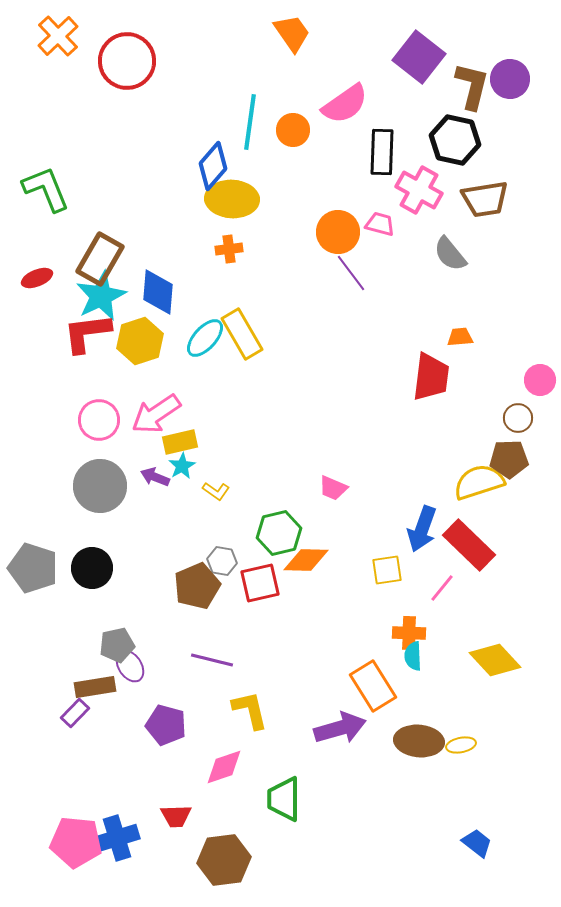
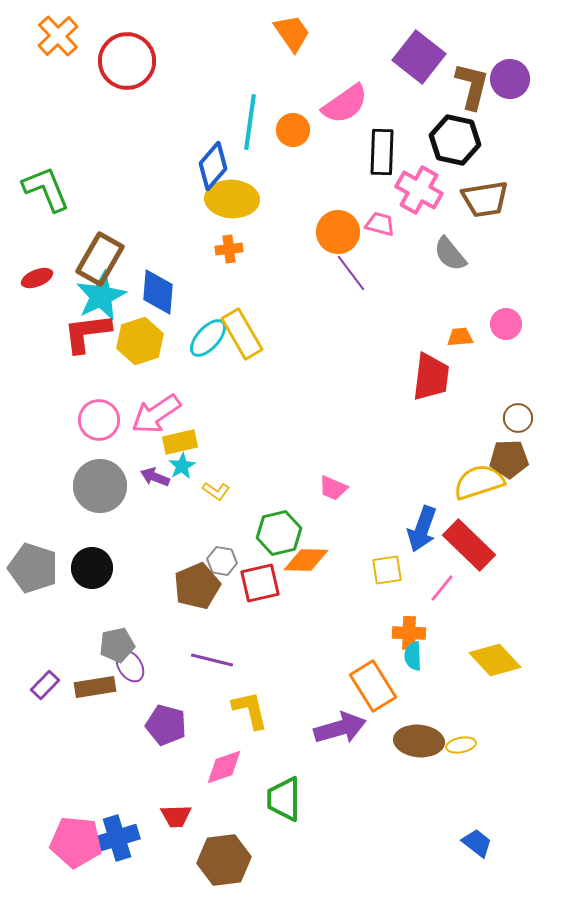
cyan ellipse at (205, 338): moved 3 px right
pink circle at (540, 380): moved 34 px left, 56 px up
purple rectangle at (75, 713): moved 30 px left, 28 px up
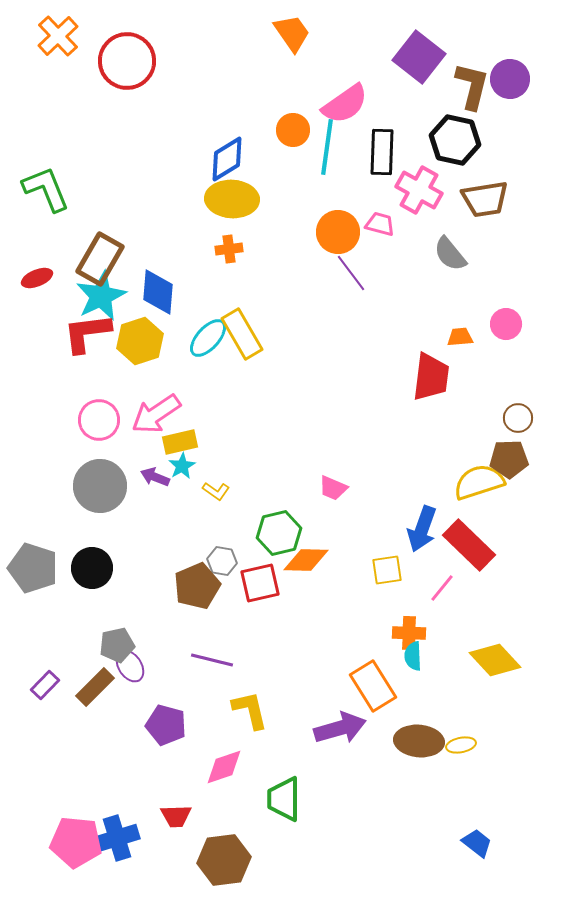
cyan line at (250, 122): moved 77 px right, 25 px down
blue diamond at (213, 166): moved 14 px right, 7 px up; rotated 18 degrees clockwise
brown rectangle at (95, 687): rotated 36 degrees counterclockwise
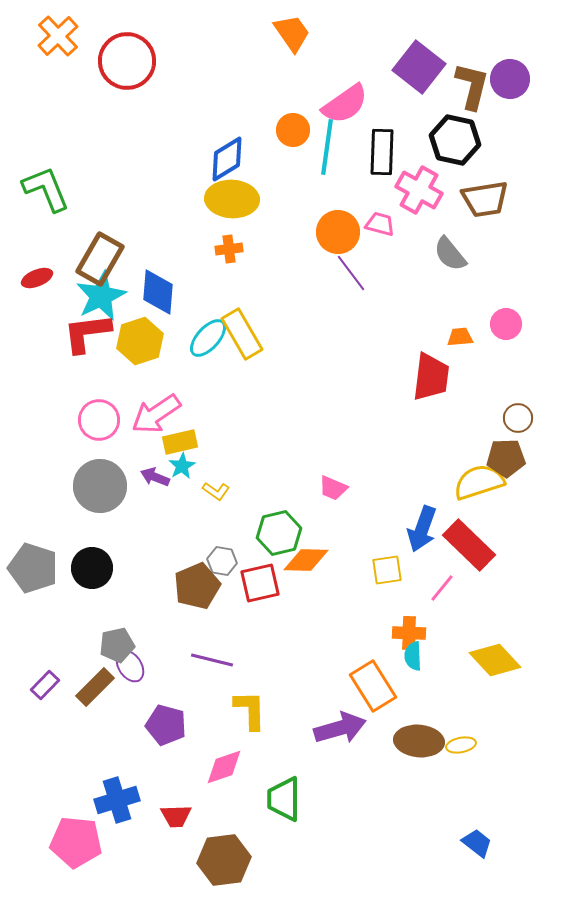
purple square at (419, 57): moved 10 px down
brown pentagon at (509, 459): moved 3 px left, 1 px up
yellow L-shape at (250, 710): rotated 12 degrees clockwise
blue cross at (117, 838): moved 38 px up
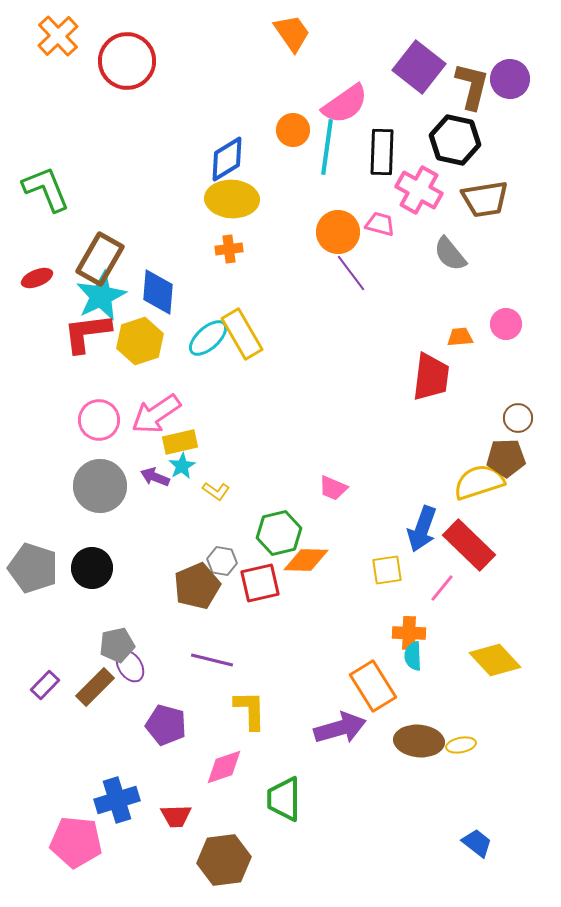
cyan ellipse at (208, 338): rotated 6 degrees clockwise
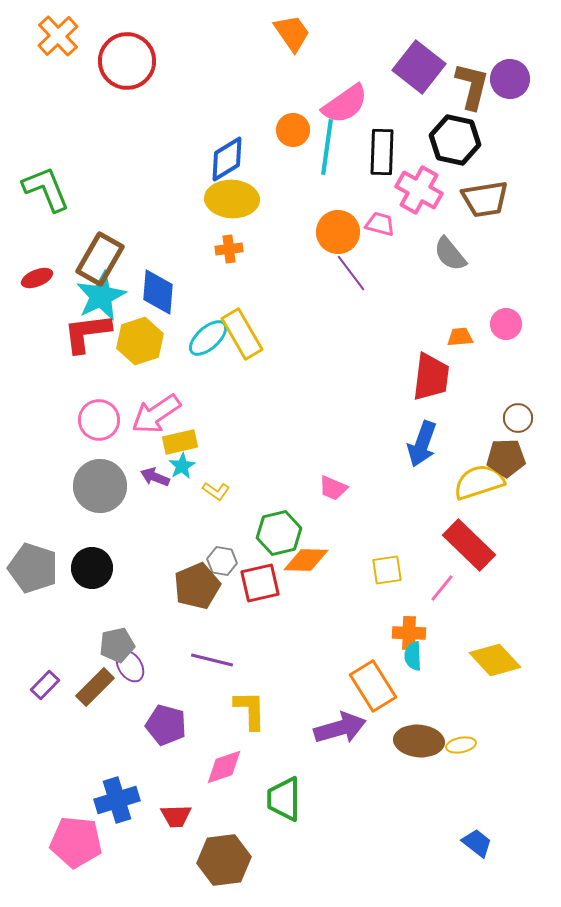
blue arrow at (422, 529): moved 85 px up
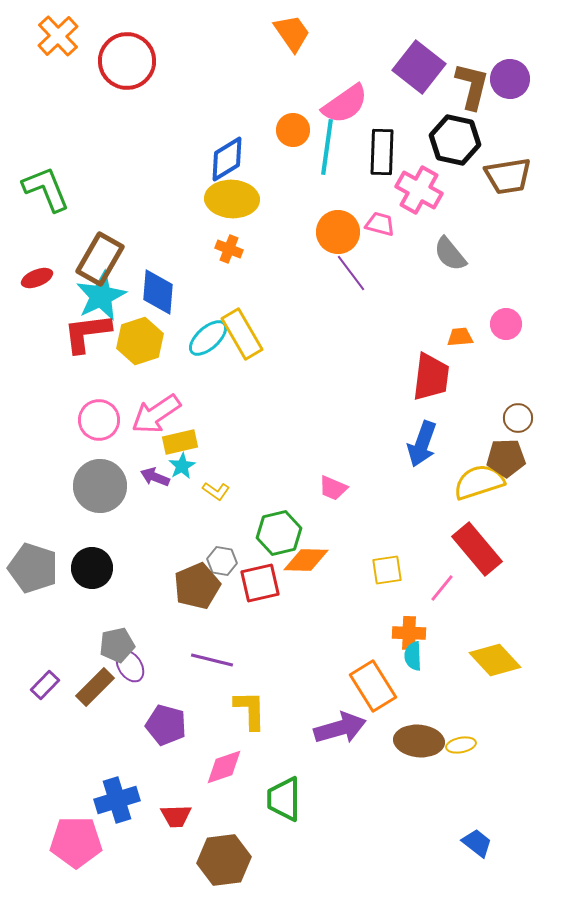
brown trapezoid at (485, 199): moved 23 px right, 23 px up
orange cross at (229, 249): rotated 28 degrees clockwise
red rectangle at (469, 545): moved 8 px right, 4 px down; rotated 6 degrees clockwise
pink pentagon at (76, 842): rotated 6 degrees counterclockwise
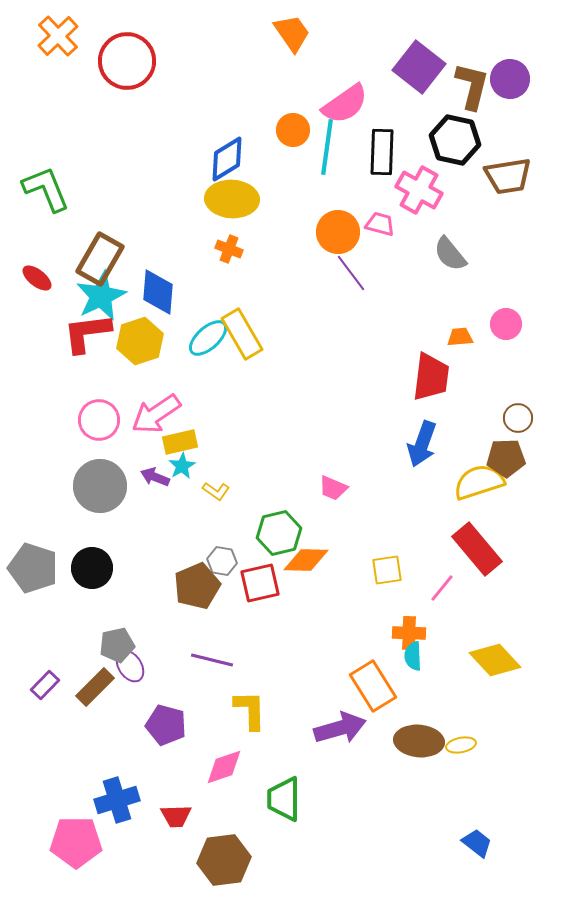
red ellipse at (37, 278): rotated 60 degrees clockwise
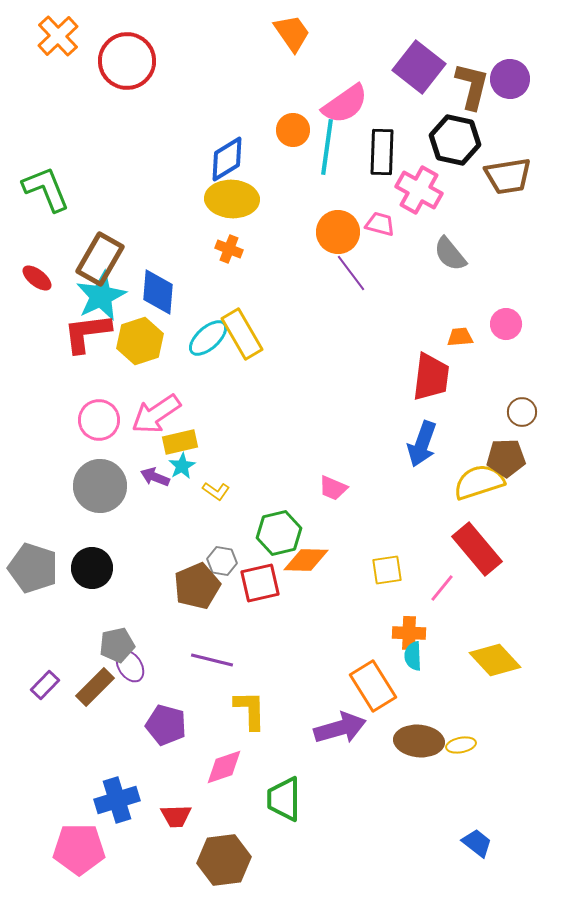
brown circle at (518, 418): moved 4 px right, 6 px up
pink pentagon at (76, 842): moved 3 px right, 7 px down
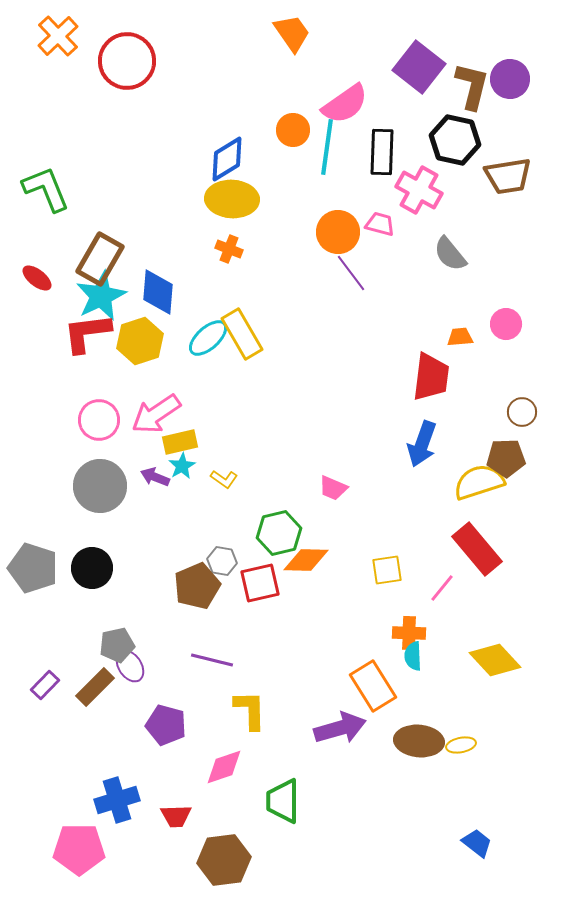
yellow L-shape at (216, 491): moved 8 px right, 12 px up
green trapezoid at (284, 799): moved 1 px left, 2 px down
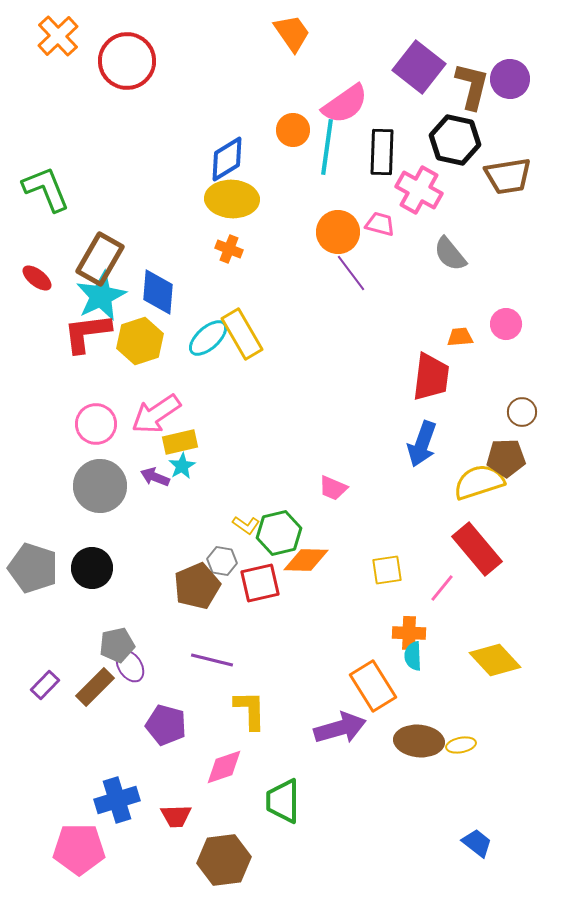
pink circle at (99, 420): moved 3 px left, 4 px down
yellow L-shape at (224, 479): moved 22 px right, 46 px down
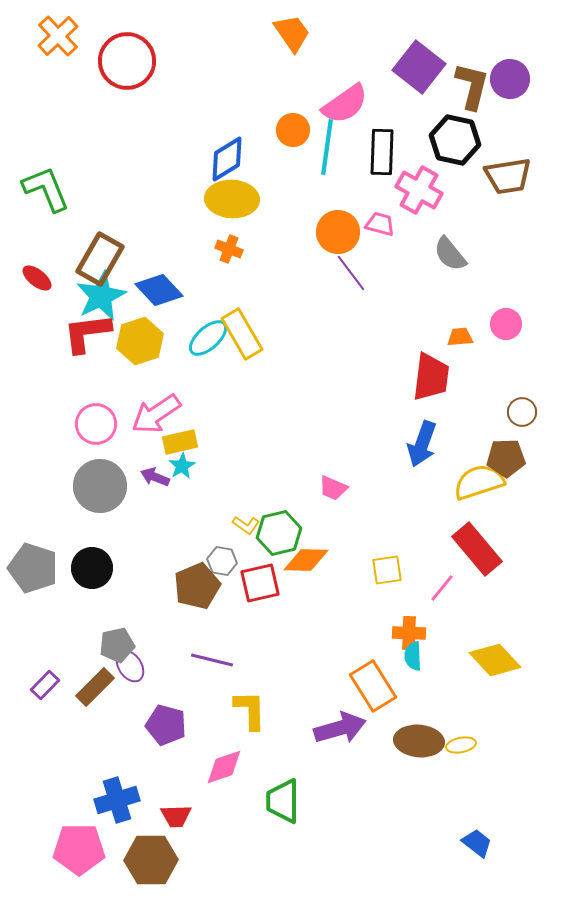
blue diamond at (158, 292): moved 1 px right, 2 px up; rotated 48 degrees counterclockwise
brown hexagon at (224, 860): moved 73 px left; rotated 6 degrees clockwise
